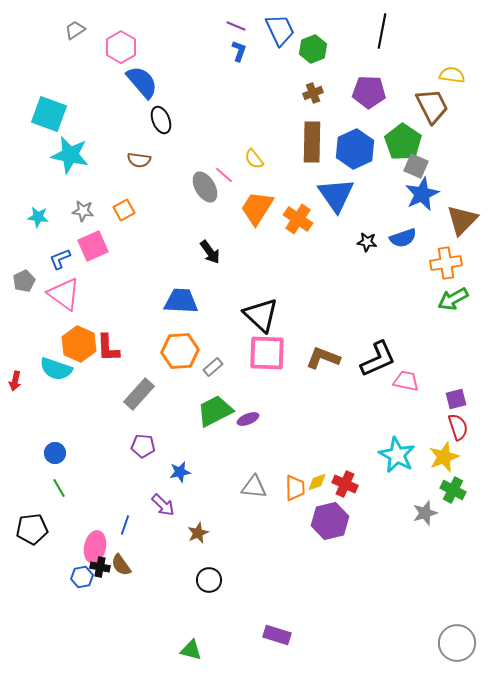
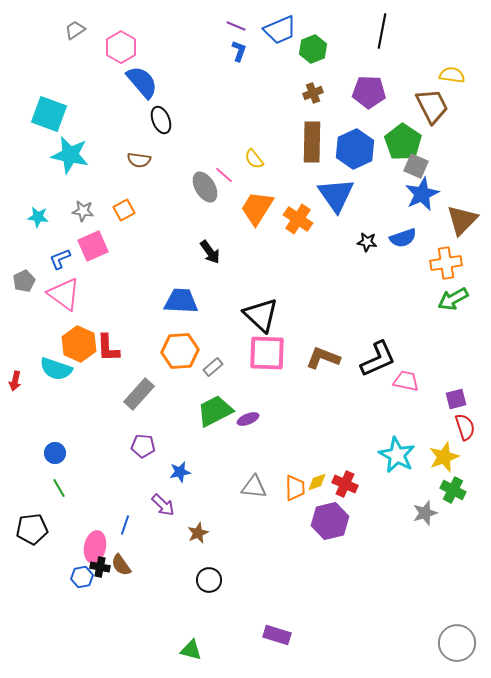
blue trapezoid at (280, 30): rotated 92 degrees clockwise
red semicircle at (458, 427): moved 7 px right
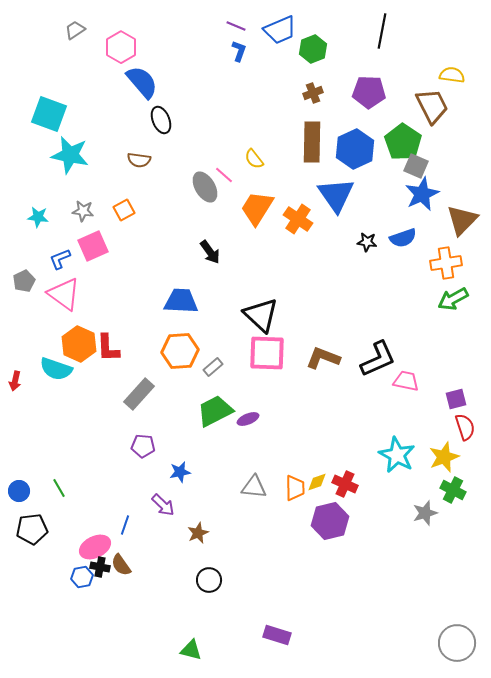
blue circle at (55, 453): moved 36 px left, 38 px down
pink ellipse at (95, 547): rotated 52 degrees clockwise
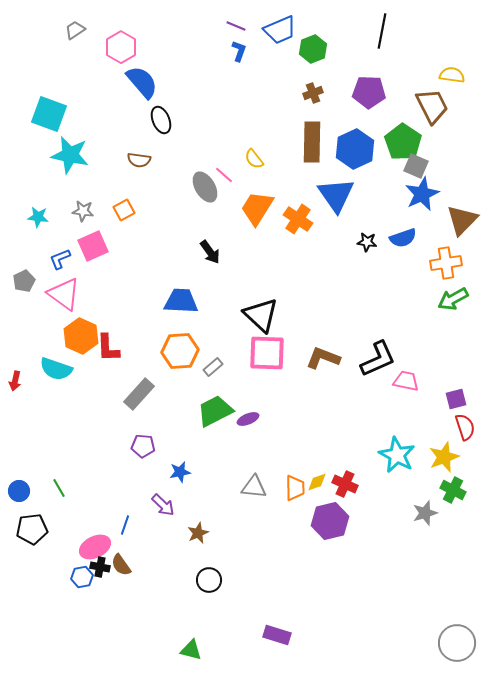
orange hexagon at (79, 344): moved 2 px right, 8 px up
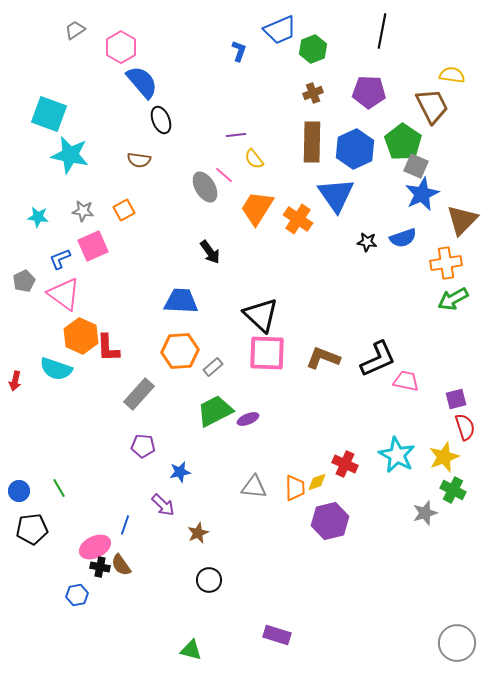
purple line at (236, 26): moved 109 px down; rotated 30 degrees counterclockwise
red cross at (345, 484): moved 20 px up
blue hexagon at (82, 577): moved 5 px left, 18 px down
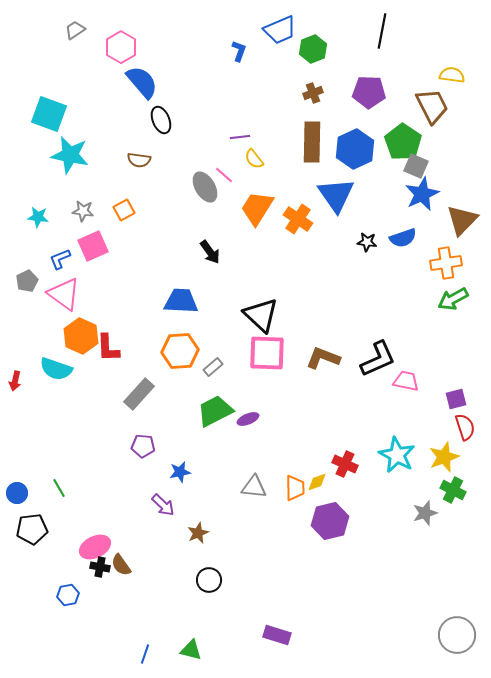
purple line at (236, 135): moved 4 px right, 2 px down
gray pentagon at (24, 281): moved 3 px right
blue circle at (19, 491): moved 2 px left, 2 px down
blue line at (125, 525): moved 20 px right, 129 px down
blue hexagon at (77, 595): moved 9 px left
gray circle at (457, 643): moved 8 px up
